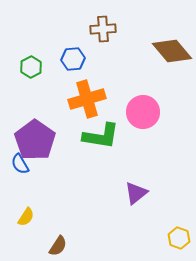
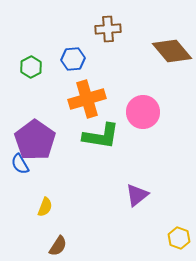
brown cross: moved 5 px right
purple triangle: moved 1 px right, 2 px down
yellow semicircle: moved 19 px right, 10 px up; rotated 12 degrees counterclockwise
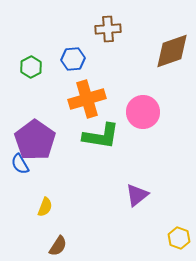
brown diamond: rotated 69 degrees counterclockwise
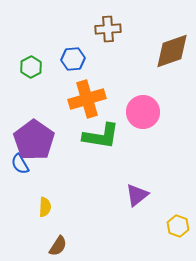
purple pentagon: moved 1 px left
yellow semicircle: rotated 18 degrees counterclockwise
yellow hexagon: moved 1 px left, 12 px up
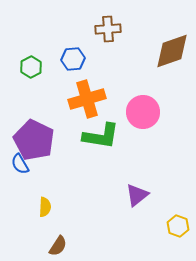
purple pentagon: rotated 9 degrees counterclockwise
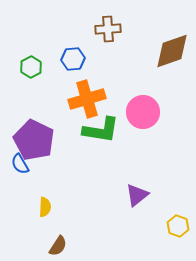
green L-shape: moved 6 px up
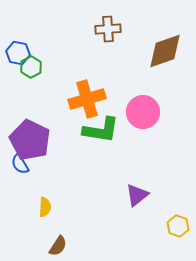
brown diamond: moved 7 px left
blue hexagon: moved 55 px left, 6 px up; rotated 15 degrees clockwise
purple pentagon: moved 4 px left
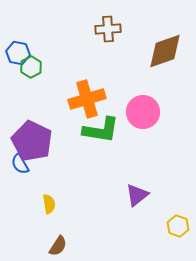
purple pentagon: moved 2 px right, 1 px down
yellow semicircle: moved 4 px right, 3 px up; rotated 12 degrees counterclockwise
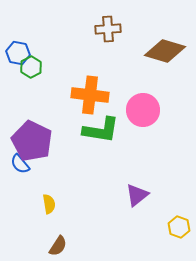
brown diamond: rotated 36 degrees clockwise
orange cross: moved 3 px right, 4 px up; rotated 24 degrees clockwise
pink circle: moved 2 px up
blue semicircle: rotated 10 degrees counterclockwise
yellow hexagon: moved 1 px right, 1 px down
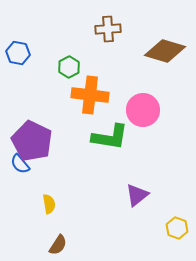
green hexagon: moved 38 px right
green L-shape: moved 9 px right, 7 px down
yellow hexagon: moved 2 px left, 1 px down
brown semicircle: moved 1 px up
